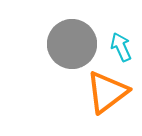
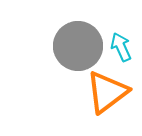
gray circle: moved 6 px right, 2 px down
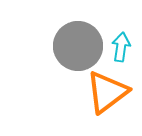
cyan arrow: rotated 32 degrees clockwise
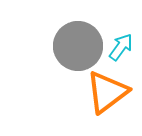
cyan arrow: rotated 28 degrees clockwise
